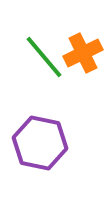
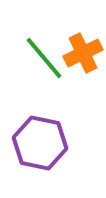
green line: moved 1 px down
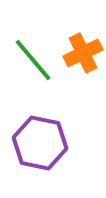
green line: moved 11 px left, 2 px down
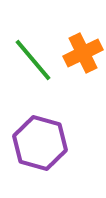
purple hexagon: rotated 4 degrees clockwise
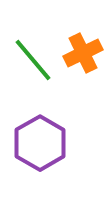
purple hexagon: rotated 14 degrees clockwise
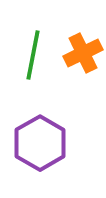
green line: moved 5 px up; rotated 51 degrees clockwise
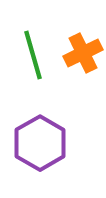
green line: rotated 27 degrees counterclockwise
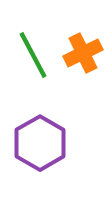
green line: rotated 12 degrees counterclockwise
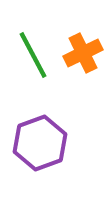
purple hexagon: rotated 10 degrees clockwise
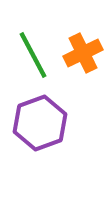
purple hexagon: moved 20 px up
